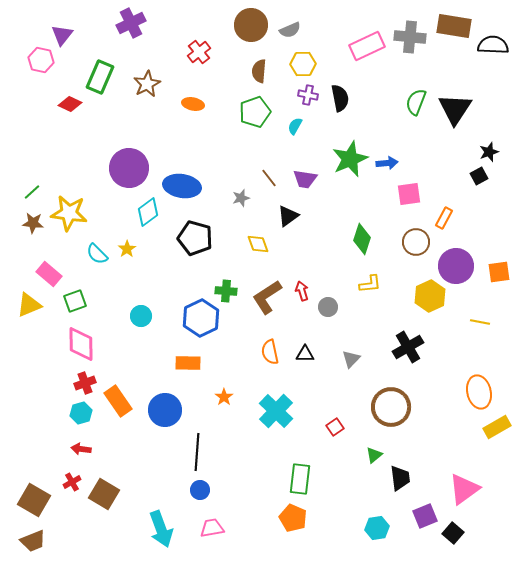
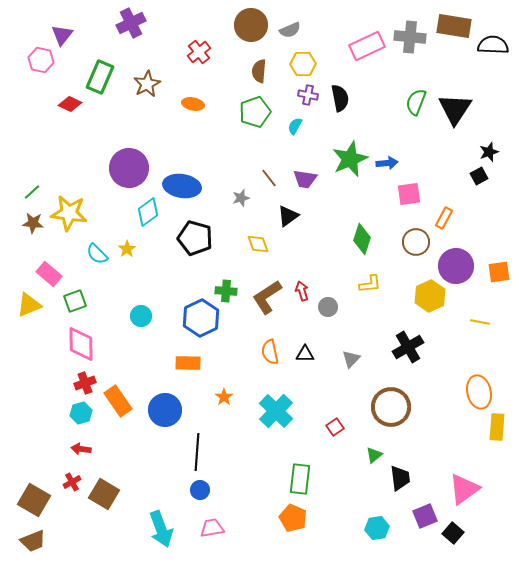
yellow rectangle at (497, 427): rotated 56 degrees counterclockwise
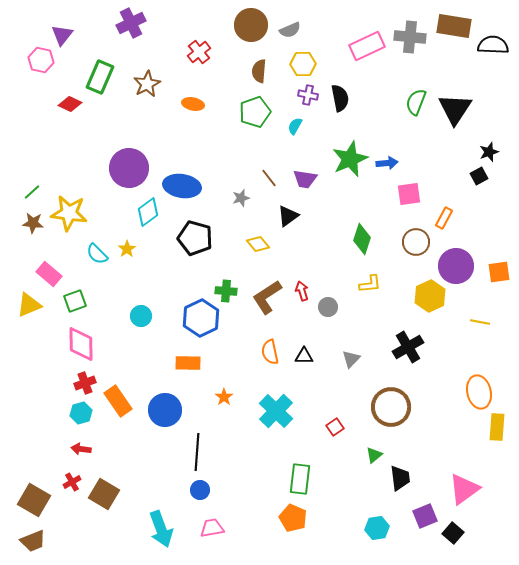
yellow diamond at (258, 244): rotated 20 degrees counterclockwise
black triangle at (305, 354): moved 1 px left, 2 px down
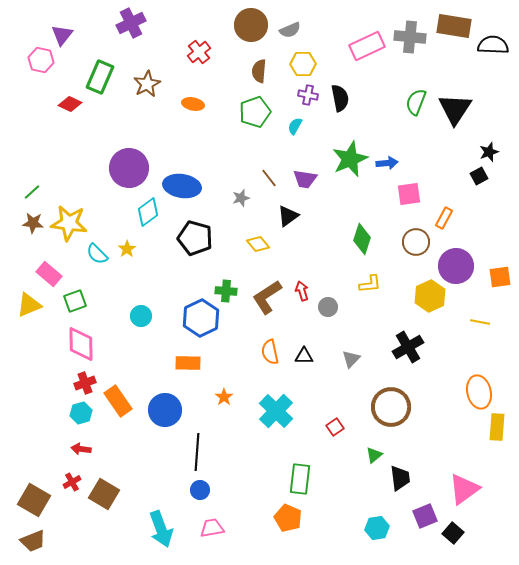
yellow star at (69, 213): moved 10 px down
orange square at (499, 272): moved 1 px right, 5 px down
orange pentagon at (293, 518): moved 5 px left
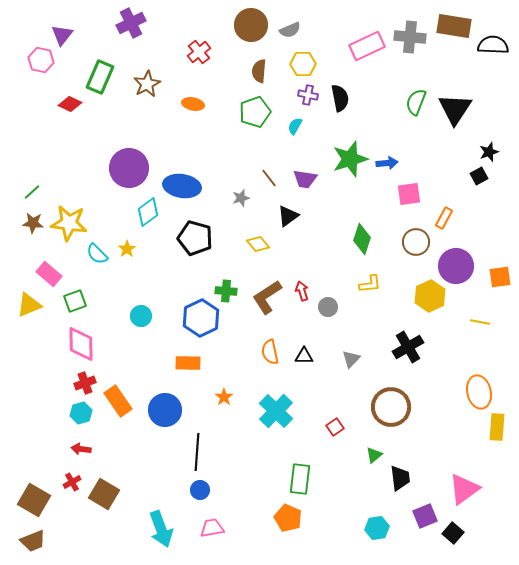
green star at (350, 159): rotated 6 degrees clockwise
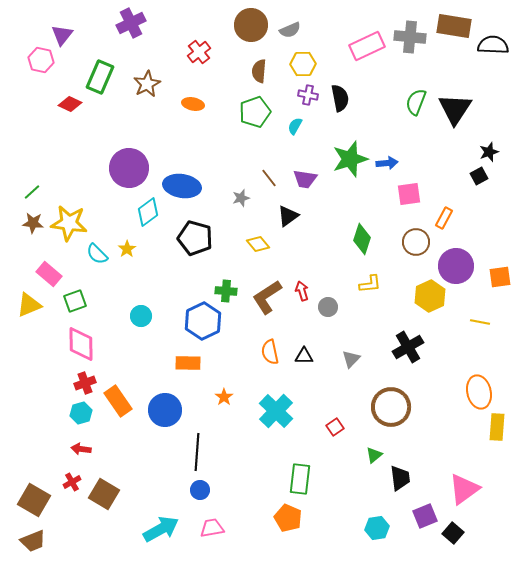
blue hexagon at (201, 318): moved 2 px right, 3 px down
cyan arrow at (161, 529): rotated 99 degrees counterclockwise
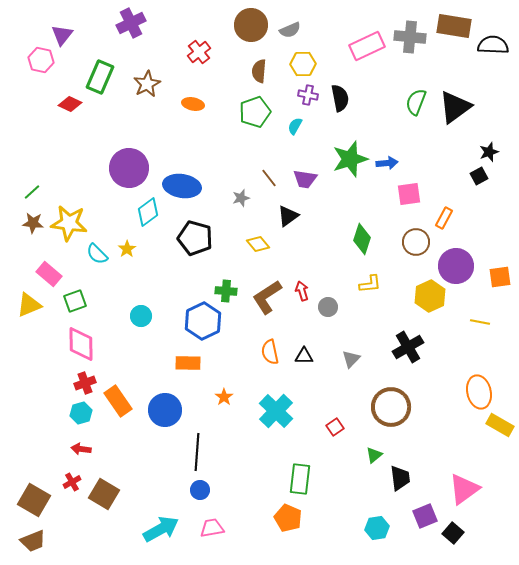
black triangle at (455, 109): moved 2 px up; rotated 21 degrees clockwise
yellow rectangle at (497, 427): moved 3 px right, 2 px up; rotated 64 degrees counterclockwise
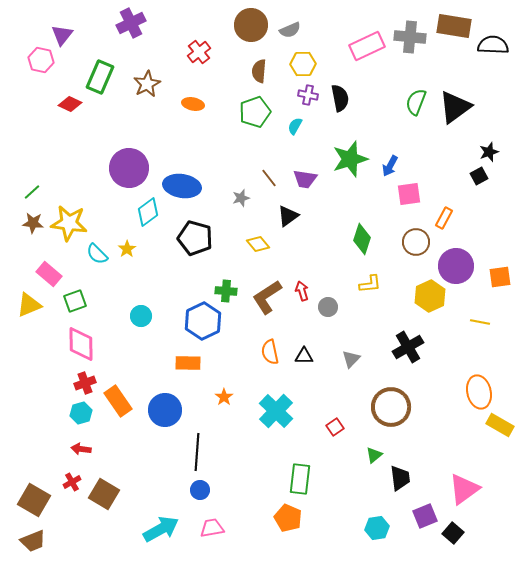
blue arrow at (387, 163): moved 3 px right, 3 px down; rotated 125 degrees clockwise
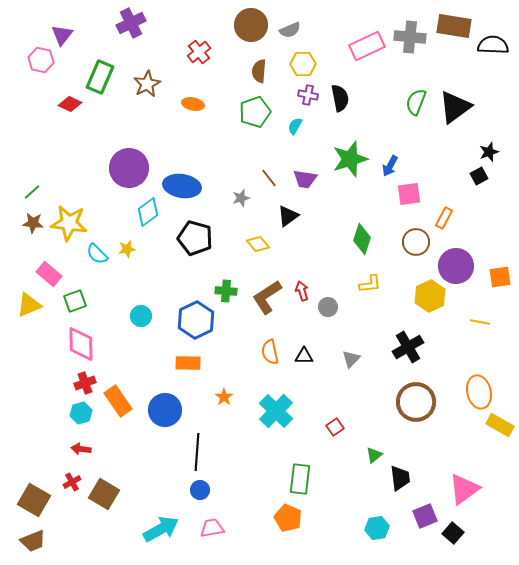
yellow star at (127, 249): rotated 24 degrees clockwise
blue hexagon at (203, 321): moved 7 px left, 1 px up
brown circle at (391, 407): moved 25 px right, 5 px up
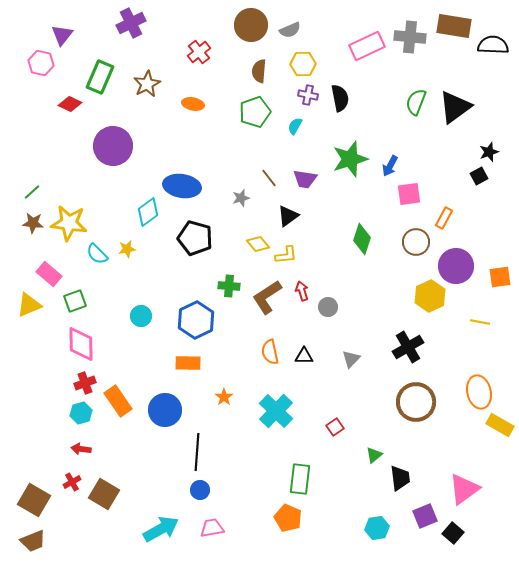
pink hexagon at (41, 60): moved 3 px down
purple circle at (129, 168): moved 16 px left, 22 px up
yellow L-shape at (370, 284): moved 84 px left, 29 px up
green cross at (226, 291): moved 3 px right, 5 px up
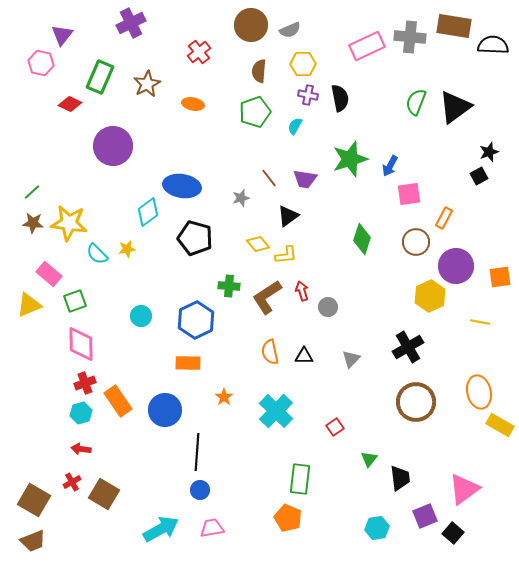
green triangle at (374, 455): moved 5 px left, 4 px down; rotated 12 degrees counterclockwise
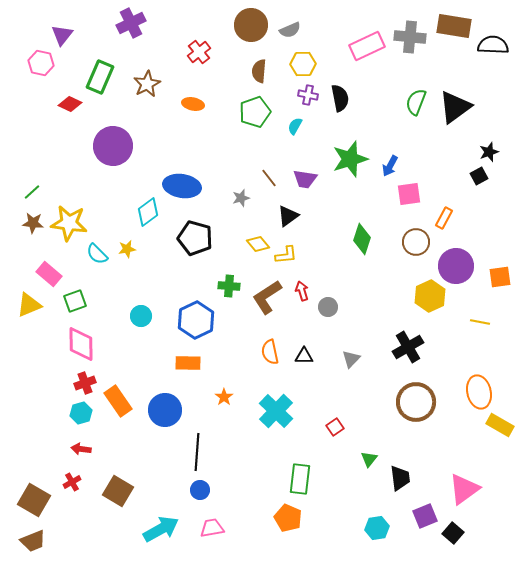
brown square at (104, 494): moved 14 px right, 3 px up
